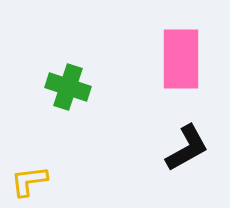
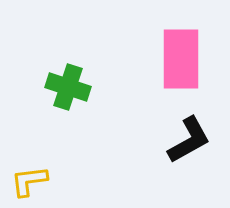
black L-shape: moved 2 px right, 8 px up
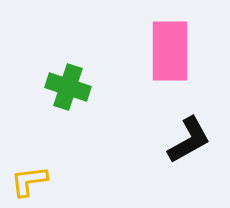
pink rectangle: moved 11 px left, 8 px up
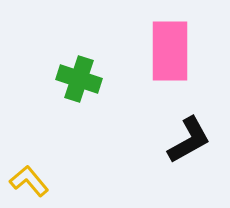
green cross: moved 11 px right, 8 px up
yellow L-shape: rotated 57 degrees clockwise
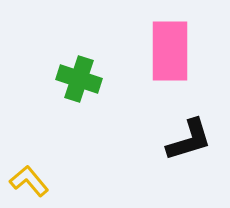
black L-shape: rotated 12 degrees clockwise
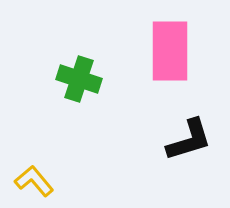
yellow L-shape: moved 5 px right
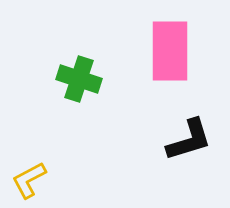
yellow L-shape: moved 5 px left, 1 px up; rotated 78 degrees counterclockwise
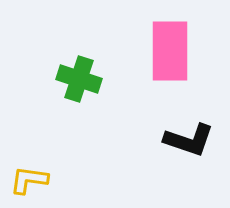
black L-shape: rotated 36 degrees clockwise
yellow L-shape: rotated 36 degrees clockwise
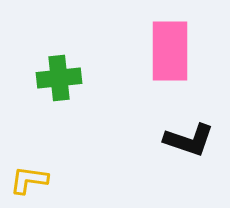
green cross: moved 20 px left, 1 px up; rotated 24 degrees counterclockwise
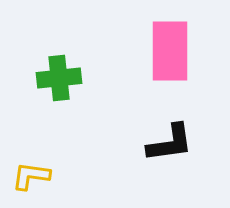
black L-shape: moved 19 px left, 3 px down; rotated 27 degrees counterclockwise
yellow L-shape: moved 2 px right, 4 px up
